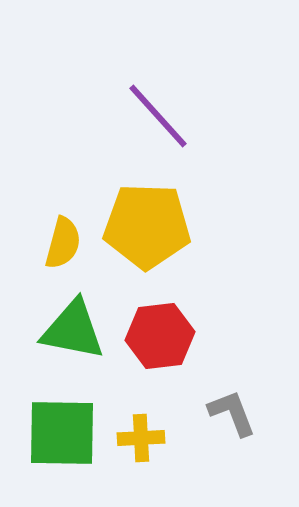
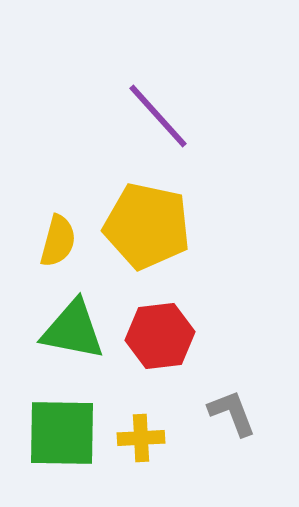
yellow pentagon: rotated 10 degrees clockwise
yellow semicircle: moved 5 px left, 2 px up
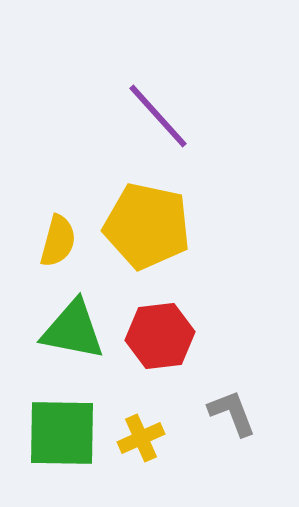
yellow cross: rotated 21 degrees counterclockwise
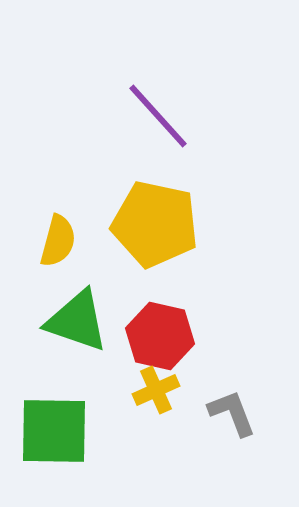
yellow pentagon: moved 8 px right, 2 px up
green triangle: moved 4 px right, 9 px up; rotated 8 degrees clockwise
red hexagon: rotated 20 degrees clockwise
green square: moved 8 px left, 2 px up
yellow cross: moved 15 px right, 48 px up
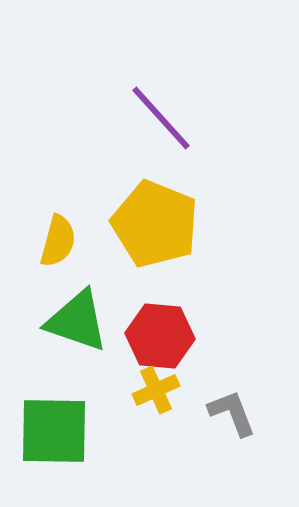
purple line: moved 3 px right, 2 px down
yellow pentagon: rotated 10 degrees clockwise
red hexagon: rotated 8 degrees counterclockwise
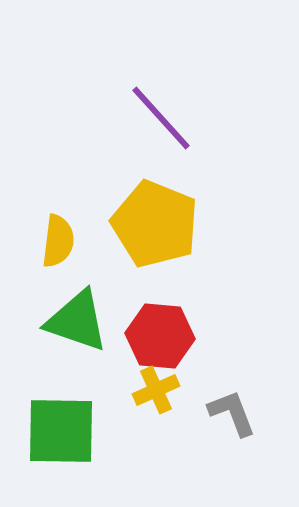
yellow semicircle: rotated 8 degrees counterclockwise
green square: moved 7 px right
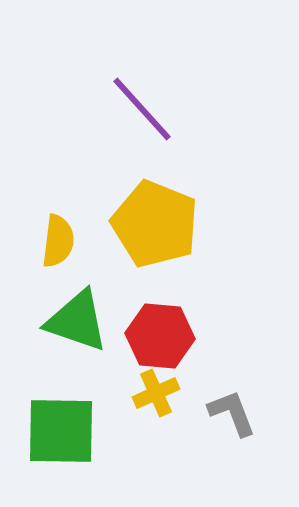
purple line: moved 19 px left, 9 px up
yellow cross: moved 3 px down
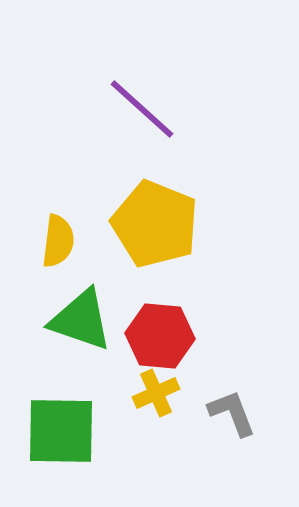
purple line: rotated 6 degrees counterclockwise
green triangle: moved 4 px right, 1 px up
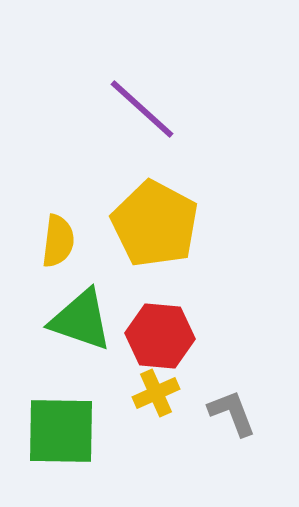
yellow pentagon: rotated 6 degrees clockwise
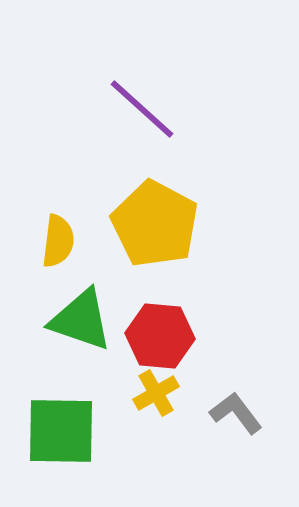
yellow cross: rotated 6 degrees counterclockwise
gray L-shape: moved 4 px right; rotated 16 degrees counterclockwise
